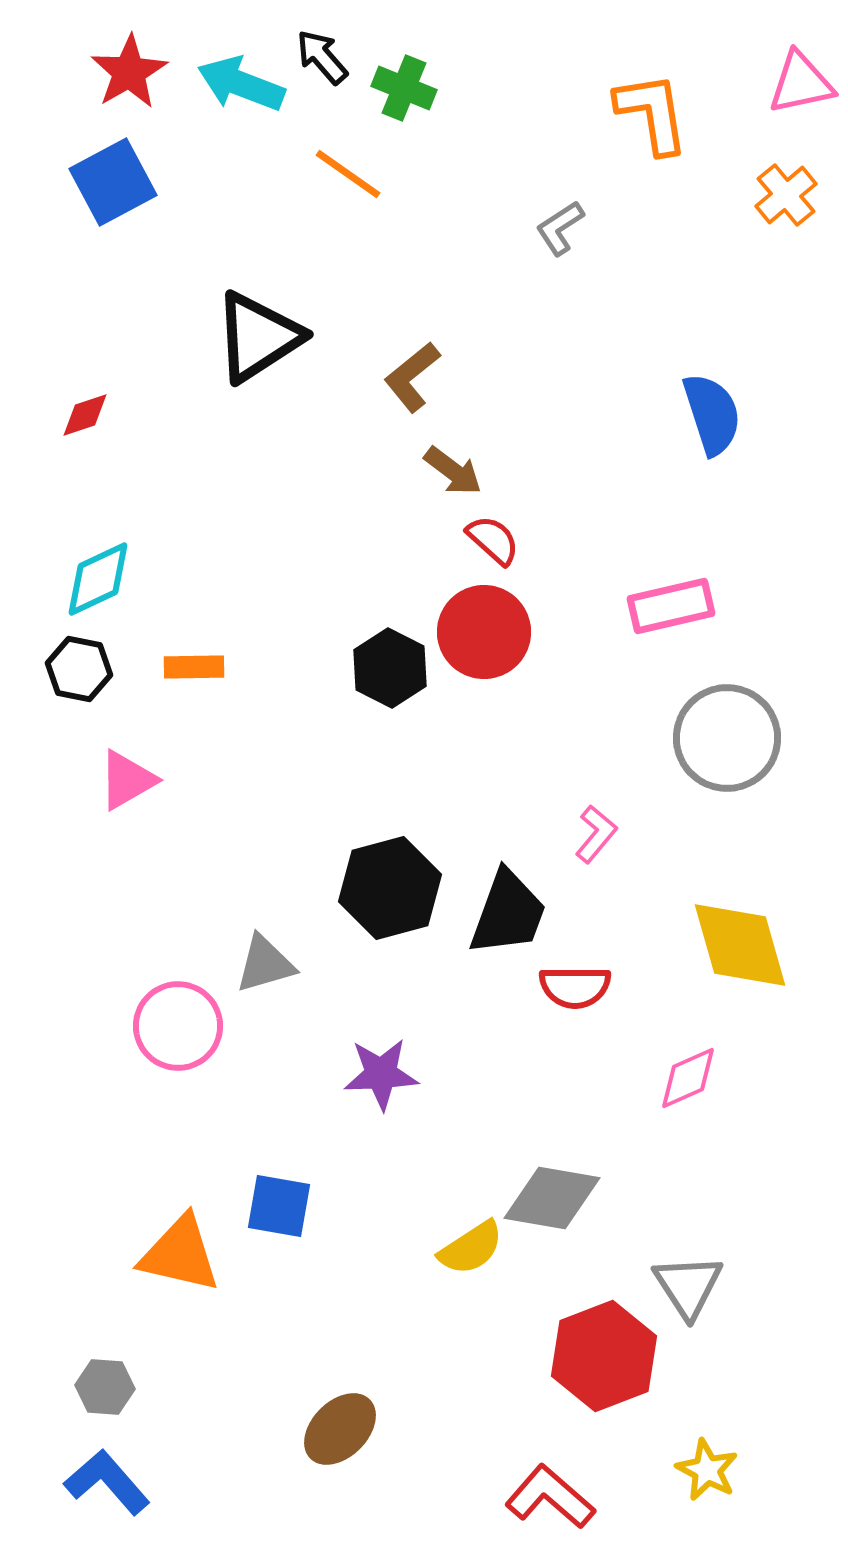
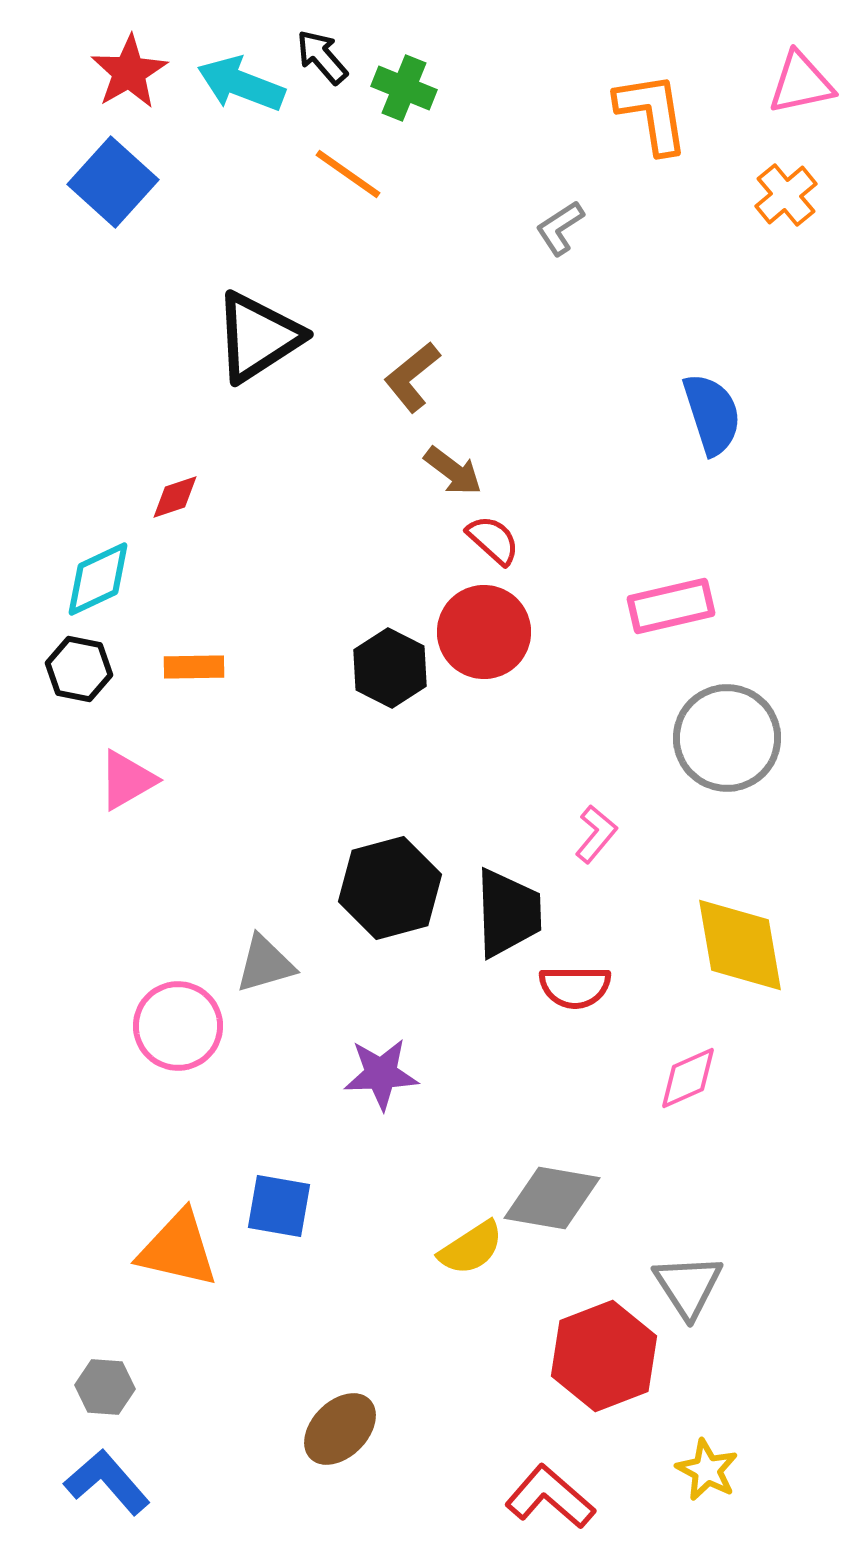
blue square at (113, 182): rotated 20 degrees counterclockwise
red diamond at (85, 415): moved 90 px right, 82 px down
black trapezoid at (508, 913): rotated 22 degrees counterclockwise
yellow diamond at (740, 945): rotated 6 degrees clockwise
orange triangle at (180, 1254): moved 2 px left, 5 px up
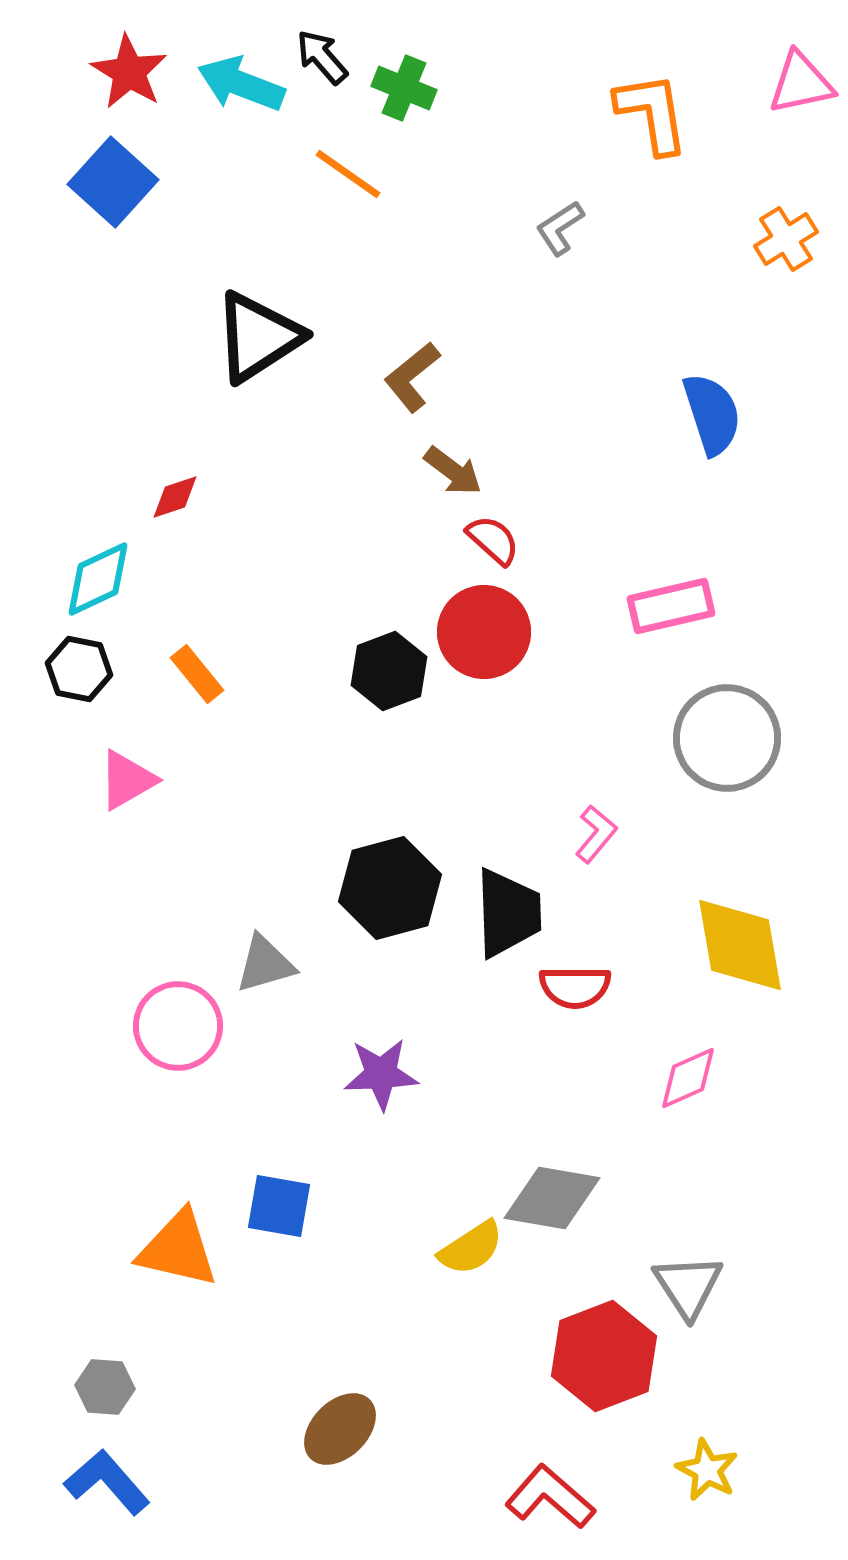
red star at (129, 72): rotated 10 degrees counterclockwise
orange cross at (786, 195): moved 44 px down; rotated 8 degrees clockwise
orange rectangle at (194, 667): moved 3 px right, 7 px down; rotated 52 degrees clockwise
black hexagon at (390, 668): moved 1 px left, 3 px down; rotated 12 degrees clockwise
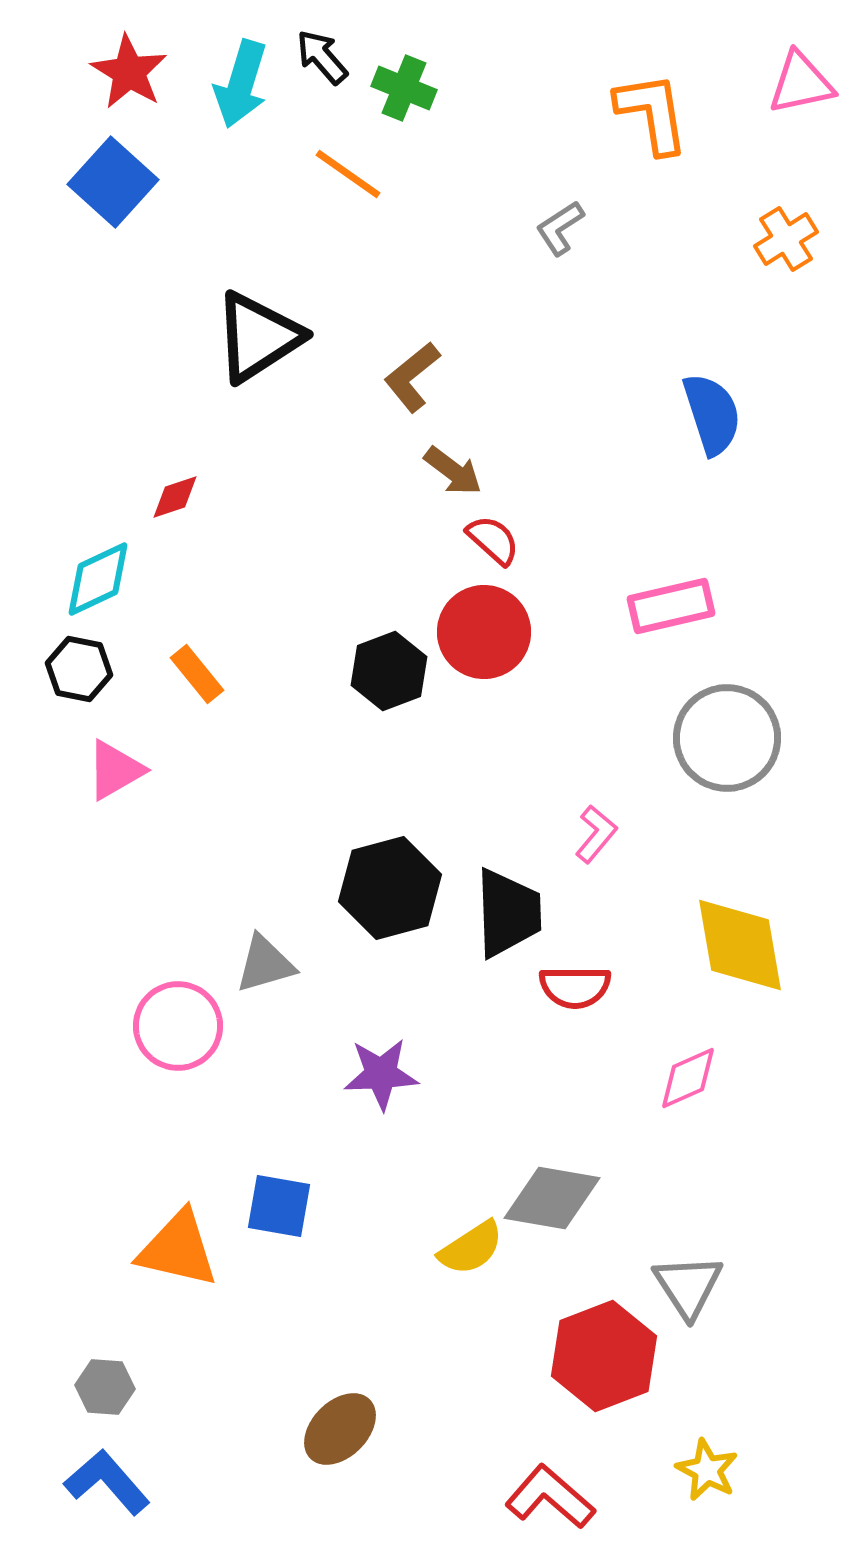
cyan arrow at (241, 84): rotated 94 degrees counterclockwise
pink triangle at (127, 780): moved 12 px left, 10 px up
